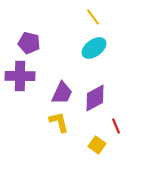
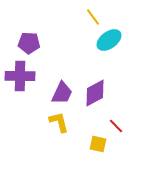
purple pentagon: rotated 10 degrees counterclockwise
cyan ellipse: moved 15 px right, 8 px up
purple diamond: moved 5 px up
red line: rotated 21 degrees counterclockwise
yellow square: moved 1 px right, 1 px up; rotated 24 degrees counterclockwise
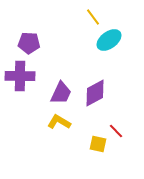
purple trapezoid: moved 1 px left
yellow L-shape: rotated 45 degrees counterclockwise
red line: moved 5 px down
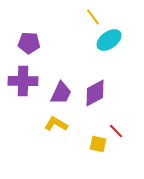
purple cross: moved 3 px right, 5 px down
yellow L-shape: moved 3 px left, 2 px down
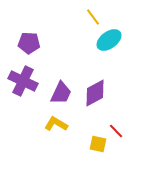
purple cross: rotated 24 degrees clockwise
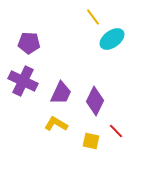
cyan ellipse: moved 3 px right, 1 px up
purple diamond: moved 8 px down; rotated 36 degrees counterclockwise
yellow square: moved 7 px left, 3 px up
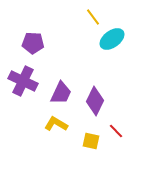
purple pentagon: moved 4 px right
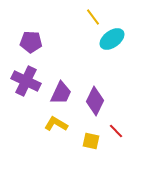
purple pentagon: moved 2 px left, 1 px up
purple cross: moved 3 px right
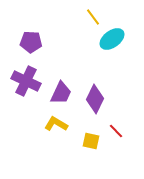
purple diamond: moved 2 px up
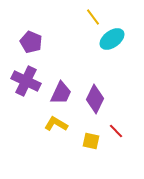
purple pentagon: rotated 20 degrees clockwise
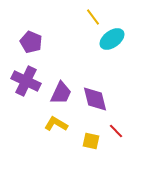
purple diamond: rotated 40 degrees counterclockwise
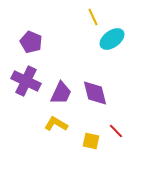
yellow line: rotated 12 degrees clockwise
purple diamond: moved 6 px up
